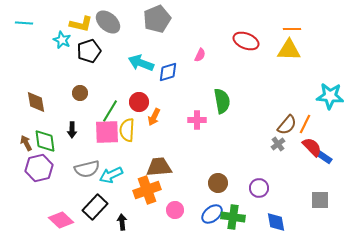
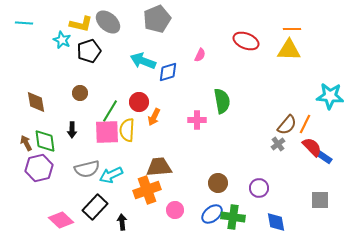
cyan arrow at (141, 63): moved 2 px right, 2 px up
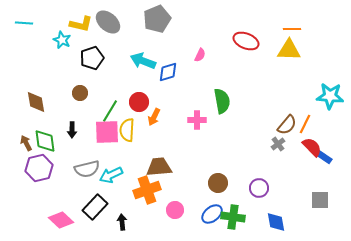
black pentagon at (89, 51): moved 3 px right, 7 px down
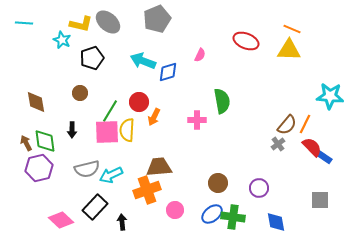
orange line at (292, 29): rotated 24 degrees clockwise
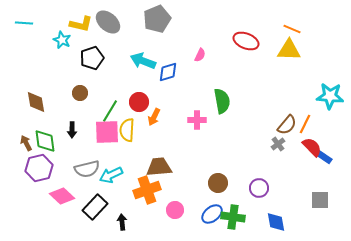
pink diamond at (61, 220): moved 1 px right, 24 px up
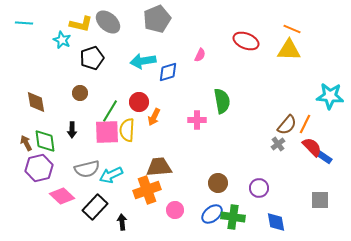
cyan arrow at (143, 61): rotated 30 degrees counterclockwise
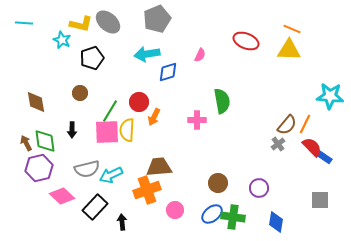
cyan arrow at (143, 61): moved 4 px right, 7 px up
blue diamond at (276, 222): rotated 20 degrees clockwise
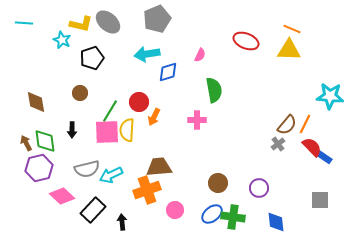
green semicircle at (222, 101): moved 8 px left, 11 px up
black rectangle at (95, 207): moved 2 px left, 3 px down
blue diamond at (276, 222): rotated 15 degrees counterclockwise
